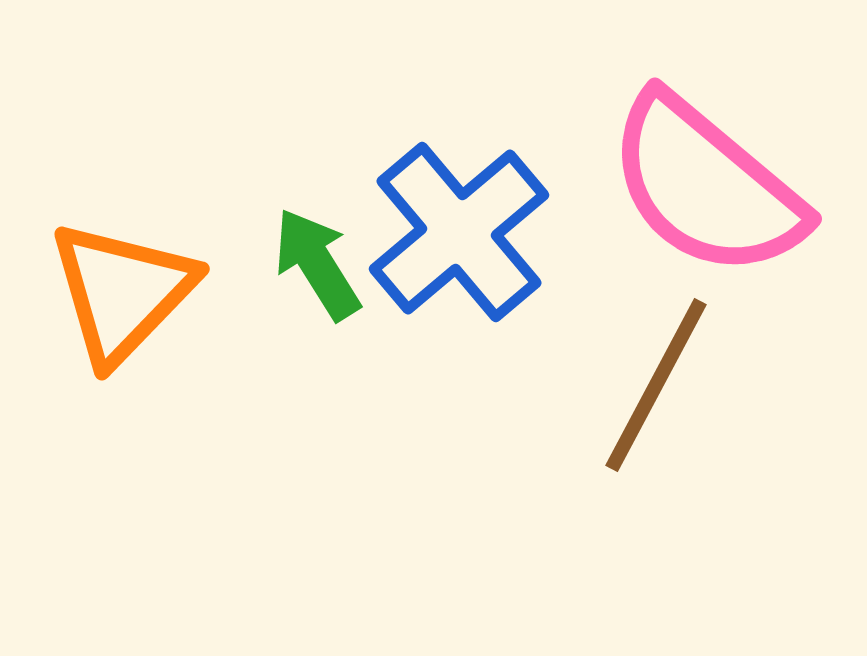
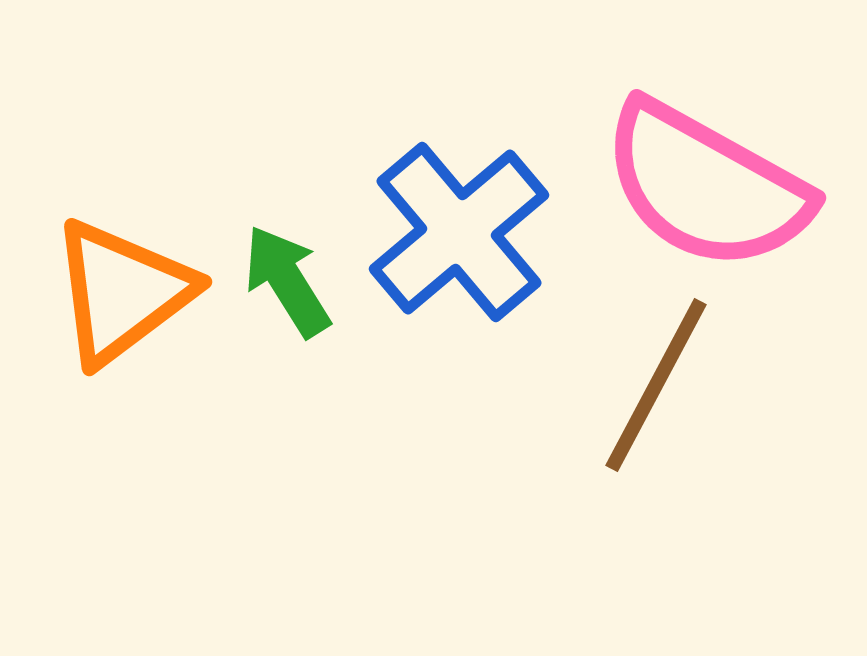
pink semicircle: rotated 11 degrees counterclockwise
green arrow: moved 30 px left, 17 px down
orange triangle: rotated 9 degrees clockwise
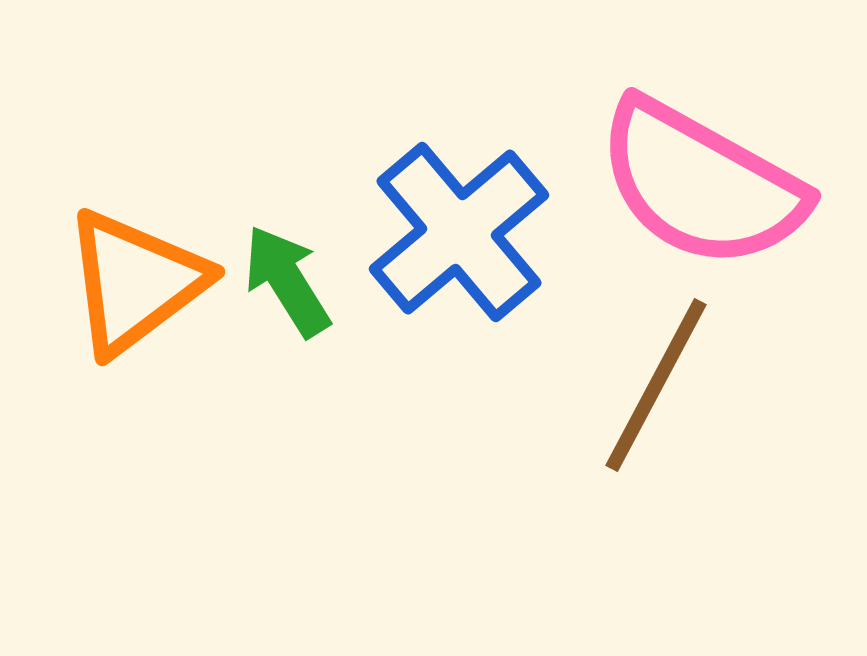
pink semicircle: moved 5 px left, 2 px up
orange triangle: moved 13 px right, 10 px up
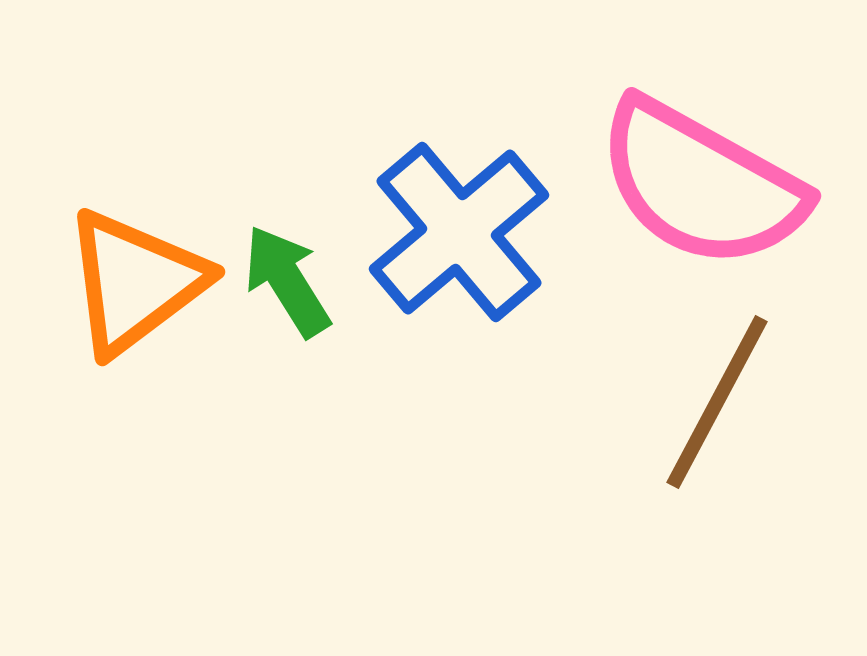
brown line: moved 61 px right, 17 px down
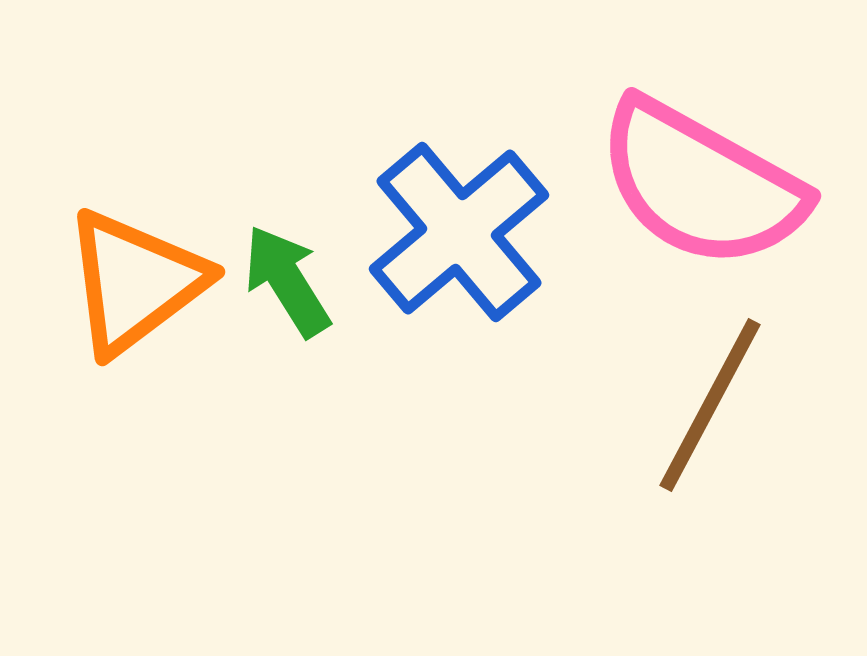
brown line: moved 7 px left, 3 px down
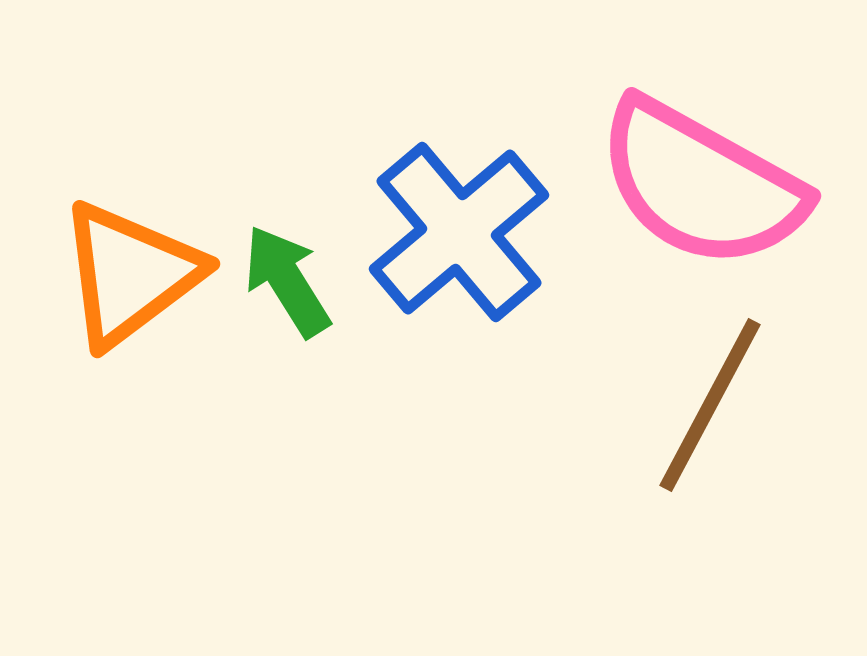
orange triangle: moved 5 px left, 8 px up
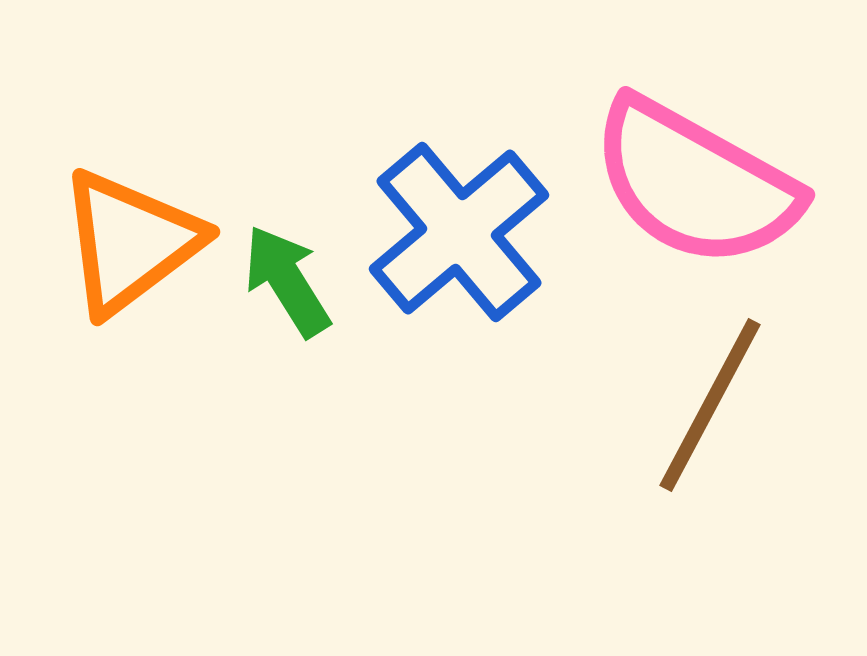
pink semicircle: moved 6 px left, 1 px up
orange triangle: moved 32 px up
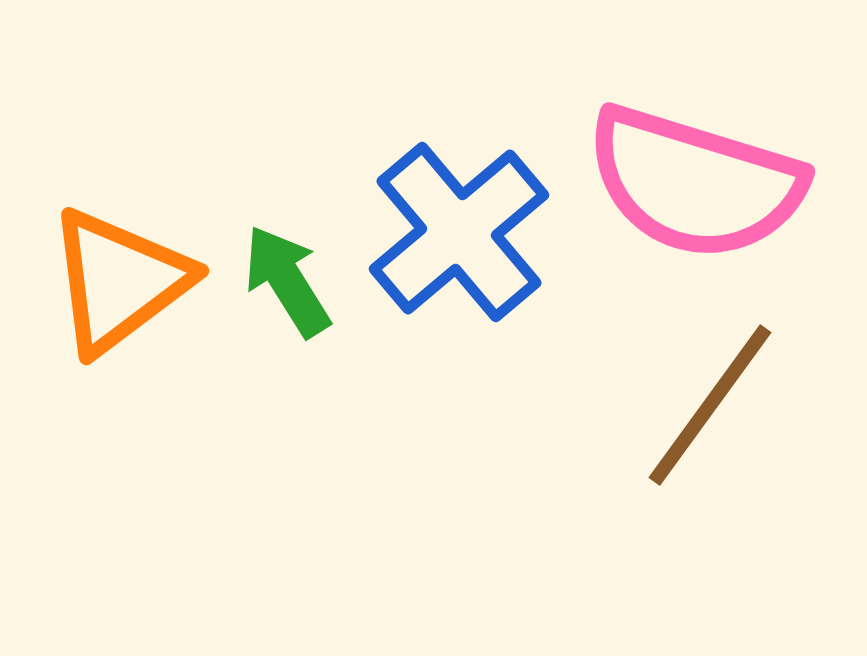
pink semicircle: rotated 12 degrees counterclockwise
orange triangle: moved 11 px left, 39 px down
brown line: rotated 8 degrees clockwise
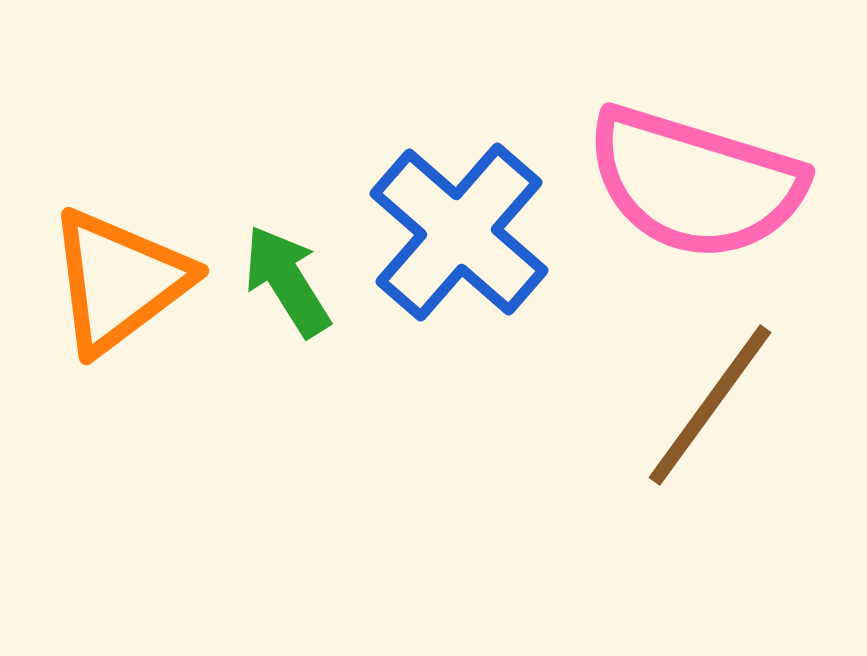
blue cross: rotated 9 degrees counterclockwise
